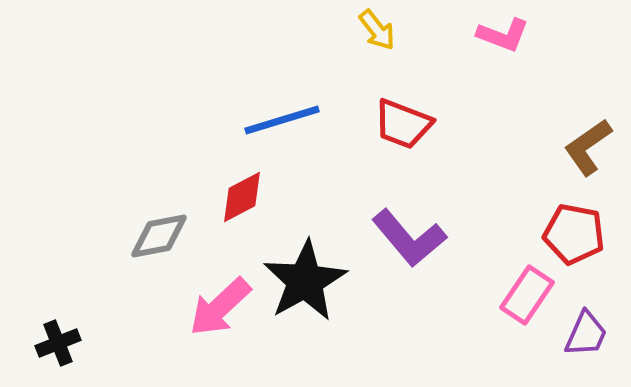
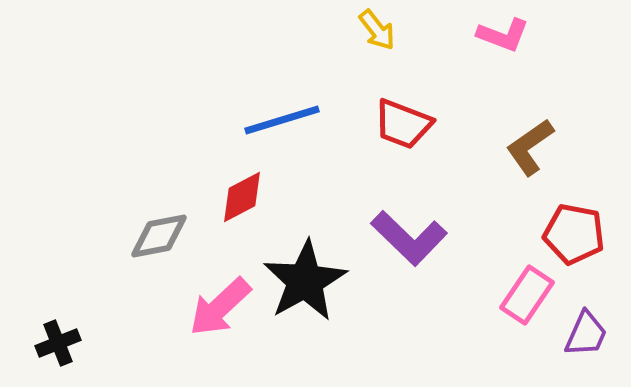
brown L-shape: moved 58 px left
purple L-shape: rotated 6 degrees counterclockwise
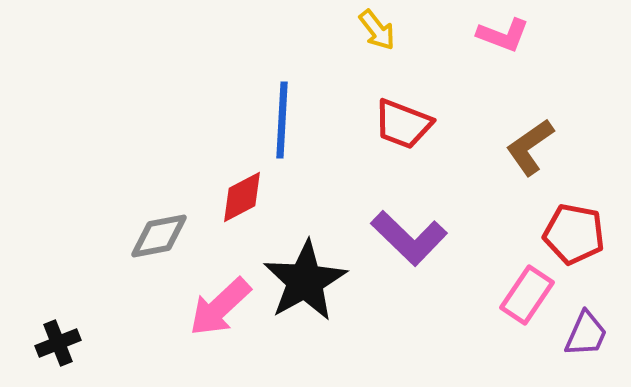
blue line: rotated 70 degrees counterclockwise
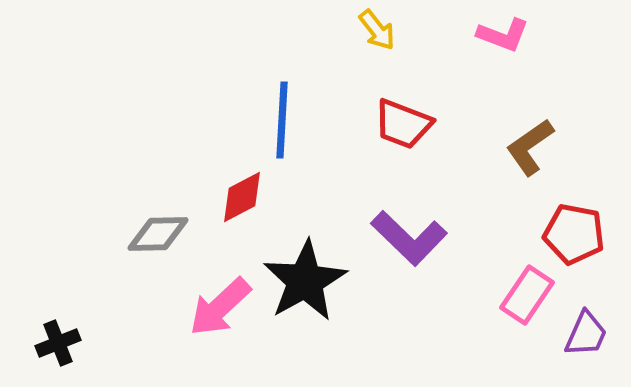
gray diamond: moved 1 px left, 2 px up; rotated 10 degrees clockwise
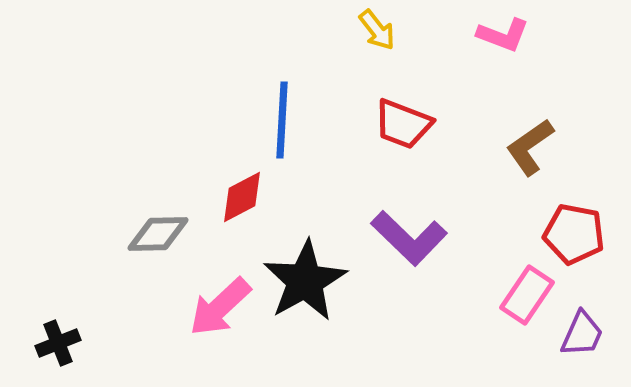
purple trapezoid: moved 4 px left
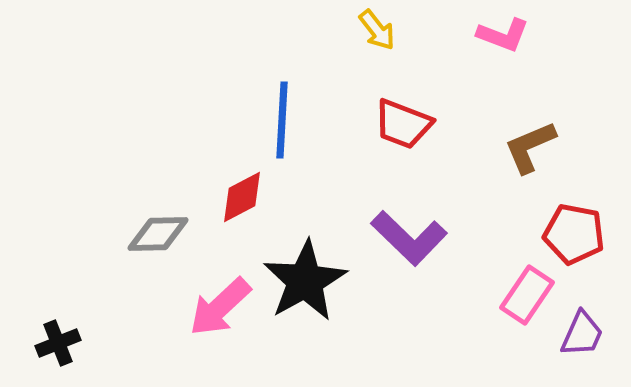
brown L-shape: rotated 12 degrees clockwise
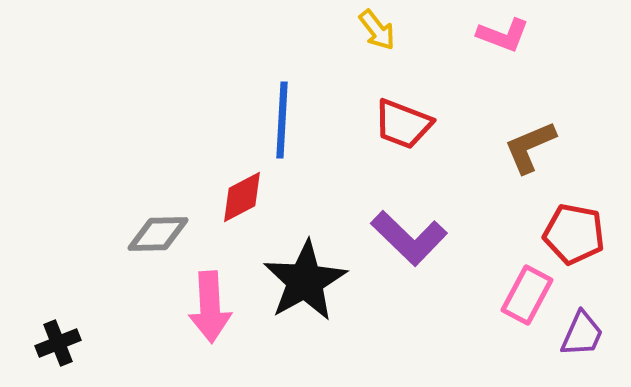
pink rectangle: rotated 6 degrees counterclockwise
pink arrow: moved 10 px left; rotated 50 degrees counterclockwise
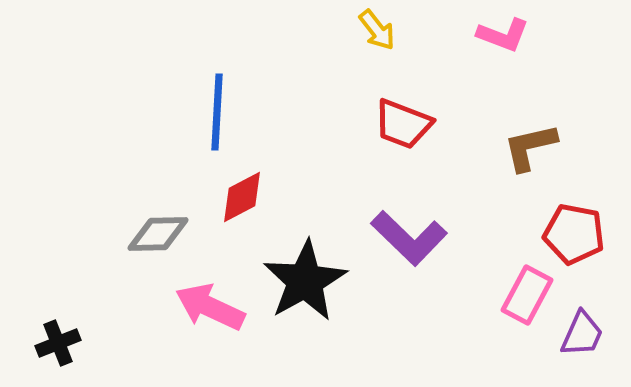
blue line: moved 65 px left, 8 px up
brown L-shape: rotated 10 degrees clockwise
pink arrow: rotated 118 degrees clockwise
